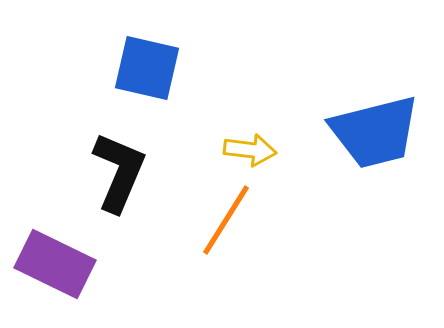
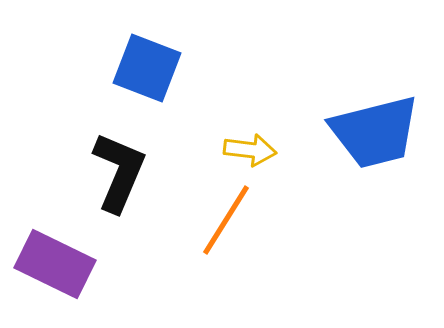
blue square: rotated 8 degrees clockwise
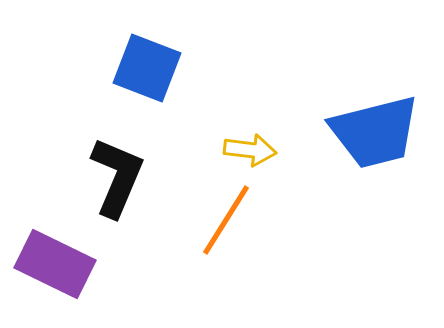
black L-shape: moved 2 px left, 5 px down
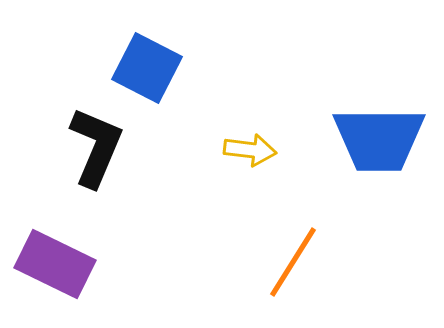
blue square: rotated 6 degrees clockwise
blue trapezoid: moved 4 px right, 7 px down; rotated 14 degrees clockwise
black L-shape: moved 21 px left, 30 px up
orange line: moved 67 px right, 42 px down
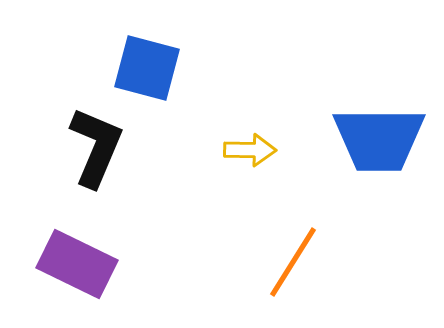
blue square: rotated 12 degrees counterclockwise
yellow arrow: rotated 6 degrees counterclockwise
purple rectangle: moved 22 px right
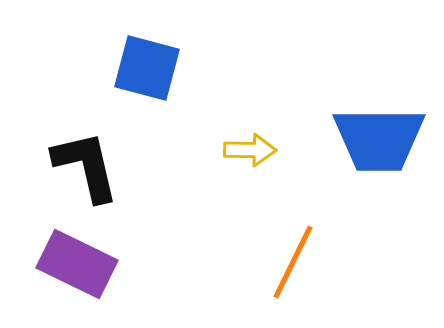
black L-shape: moved 10 px left, 19 px down; rotated 36 degrees counterclockwise
orange line: rotated 6 degrees counterclockwise
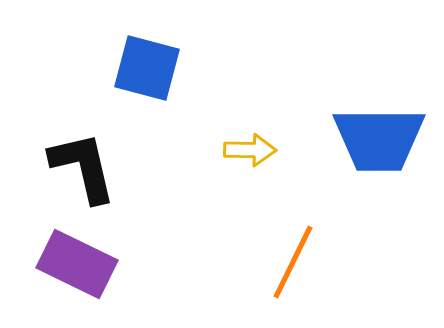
black L-shape: moved 3 px left, 1 px down
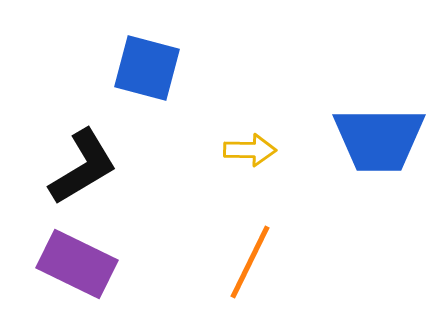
black L-shape: rotated 72 degrees clockwise
orange line: moved 43 px left
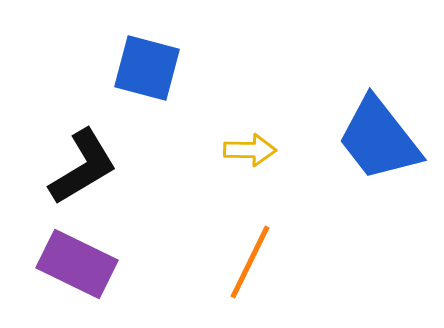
blue trapezoid: rotated 52 degrees clockwise
